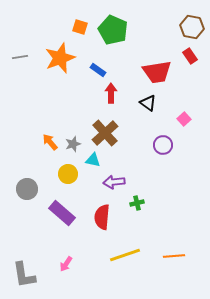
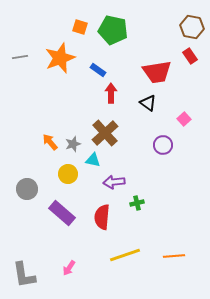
green pentagon: rotated 12 degrees counterclockwise
pink arrow: moved 3 px right, 4 px down
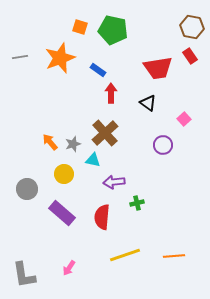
red trapezoid: moved 1 px right, 4 px up
yellow circle: moved 4 px left
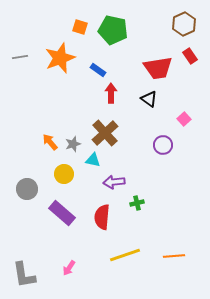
brown hexagon: moved 8 px left, 3 px up; rotated 25 degrees clockwise
black triangle: moved 1 px right, 4 px up
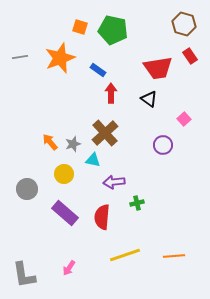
brown hexagon: rotated 20 degrees counterclockwise
purple rectangle: moved 3 px right
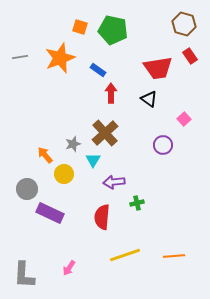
orange arrow: moved 5 px left, 13 px down
cyan triangle: rotated 49 degrees clockwise
purple rectangle: moved 15 px left; rotated 16 degrees counterclockwise
gray L-shape: rotated 12 degrees clockwise
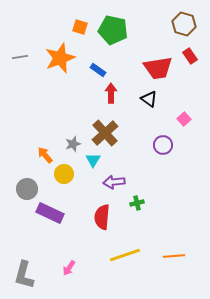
gray L-shape: rotated 12 degrees clockwise
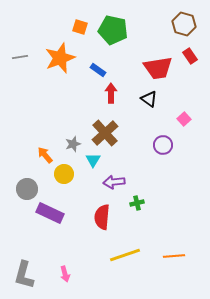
pink arrow: moved 4 px left, 6 px down; rotated 49 degrees counterclockwise
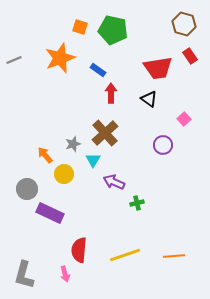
gray line: moved 6 px left, 3 px down; rotated 14 degrees counterclockwise
purple arrow: rotated 30 degrees clockwise
red semicircle: moved 23 px left, 33 px down
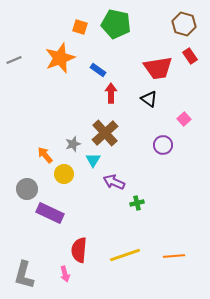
green pentagon: moved 3 px right, 6 px up
